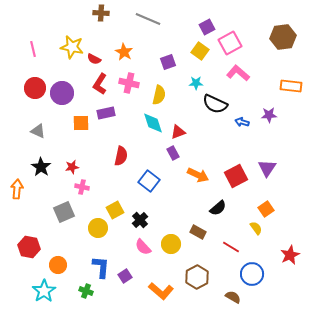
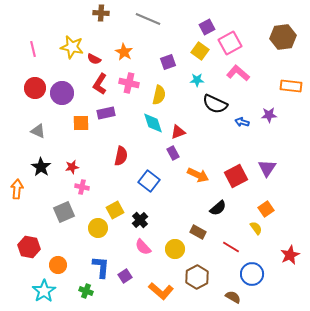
cyan star at (196, 83): moved 1 px right, 3 px up
yellow circle at (171, 244): moved 4 px right, 5 px down
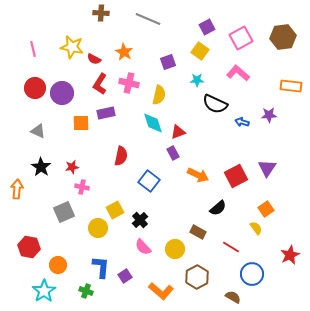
pink square at (230, 43): moved 11 px right, 5 px up
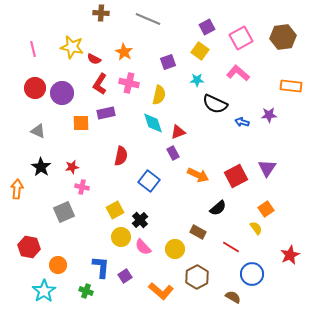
yellow circle at (98, 228): moved 23 px right, 9 px down
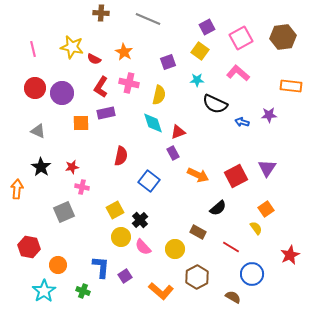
red L-shape at (100, 84): moved 1 px right, 3 px down
green cross at (86, 291): moved 3 px left
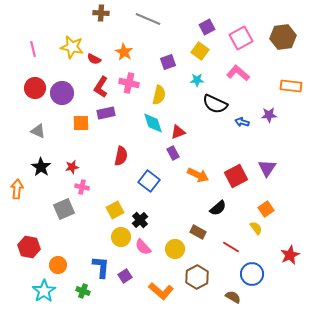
gray square at (64, 212): moved 3 px up
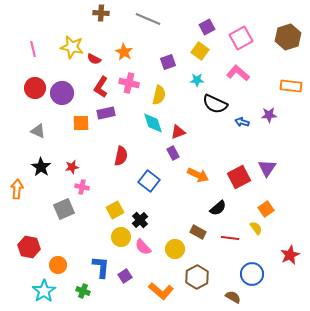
brown hexagon at (283, 37): moved 5 px right; rotated 10 degrees counterclockwise
red square at (236, 176): moved 3 px right, 1 px down
red line at (231, 247): moved 1 px left, 9 px up; rotated 24 degrees counterclockwise
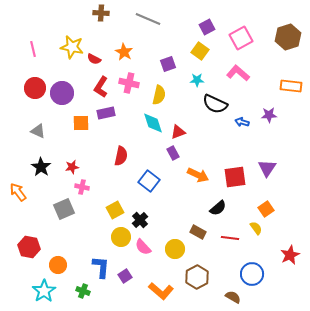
purple square at (168, 62): moved 2 px down
red square at (239, 177): moved 4 px left; rotated 20 degrees clockwise
orange arrow at (17, 189): moved 1 px right, 3 px down; rotated 42 degrees counterclockwise
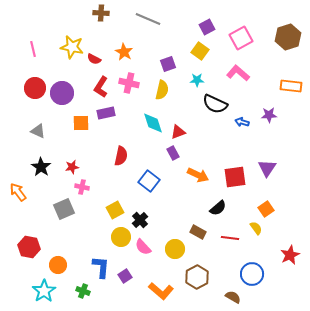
yellow semicircle at (159, 95): moved 3 px right, 5 px up
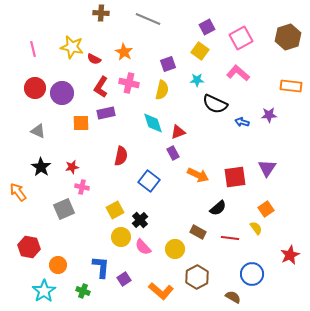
purple square at (125, 276): moved 1 px left, 3 px down
